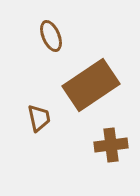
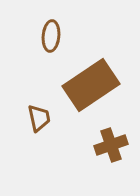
brown ellipse: rotated 28 degrees clockwise
brown cross: rotated 12 degrees counterclockwise
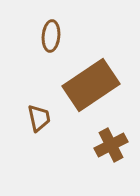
brown cross: rotated 8 degrees counterclockwise
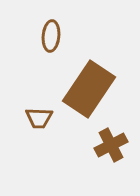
brown rectangle: moved 2 px left, 4 px down; rotated 22 degrees counterclockwise
brown trapezoid: rotated 104 degrees clockwise
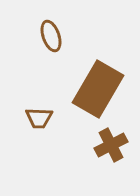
brown ellipse: rotated 24 degrees counterclockwise
brown rectangle: moved 9 px right; rotated 4 degrees counterclockwise
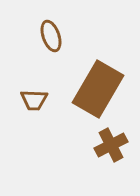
brown trapezoid: moved 5 px left, 18 px up
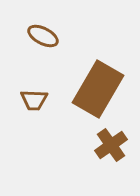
brown ellipse: moved 8 px left; rotated 44 degrees counterclockwise
brown cross: rotated 8 degrees counterclockwise
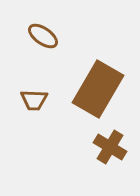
brown ellipse: rotated 8 degrees clockwise
brown cross: moved 1 px left, 2 px down; rotated 24 degrees counterclockwise
